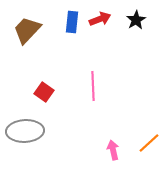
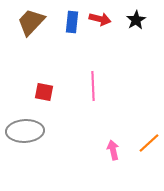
red arrow: rotated 35 degrees clockwise
brown trapezoid: moved 4 px right, 8 px up
red square: rotated 24 degrees counterclockwise
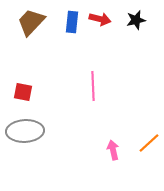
black star: rotated 18 degrees clockwise
red square: moved 21 px left
